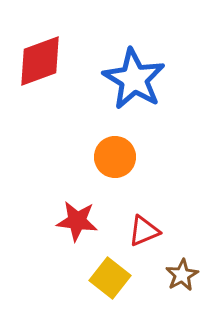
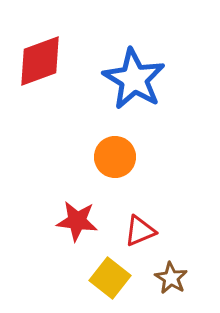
red triangle: moved 4 px left
brown star: moved 11 px left, 3 px down; rotated 12 degrees counterclockwise
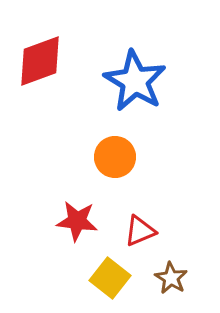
blue star: moved 1 px right, 2 px down
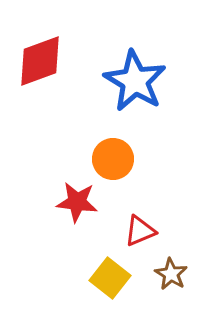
orange circle: moved 2 px left, 2 px down
red star: moved 19 px up
brown star: moved 4 px up
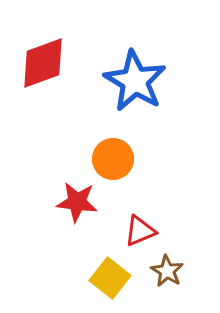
red diamond: moved 3 px right, 2 px down
brown star: moved 4 px left, 3 px up
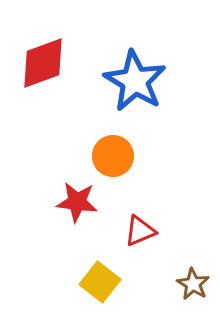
orange circle: moved 3 px up
brown star: moved 26 px right, 13 px down
yellow square: moved 10 px left, 4 px down
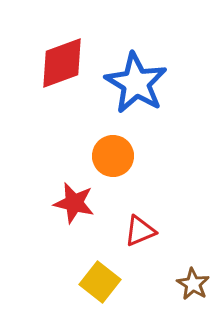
red diamond: moved 19 px right
blue star: moved 1 px right, 2 px down
red star: moved 3 px left, 1 px down; rotated 6 degrees clockwise
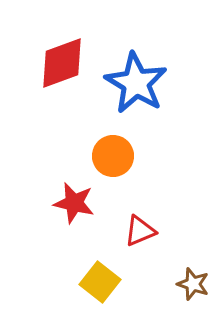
brown star: rotated 12 degrees counterclockwise
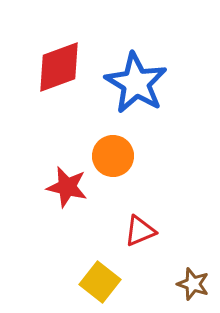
red diamond: moved 3 px left, 4 px down
red star: moved 7 px left, 16 px up
